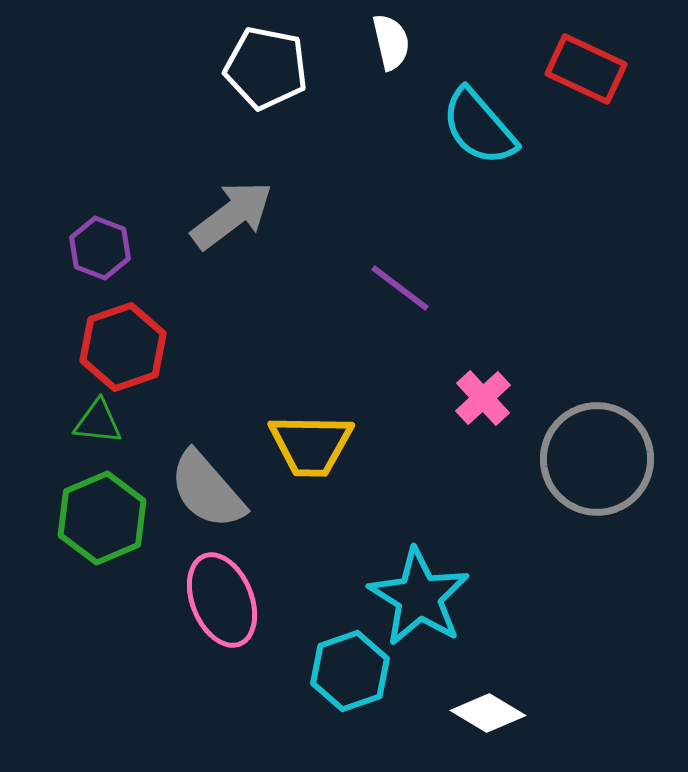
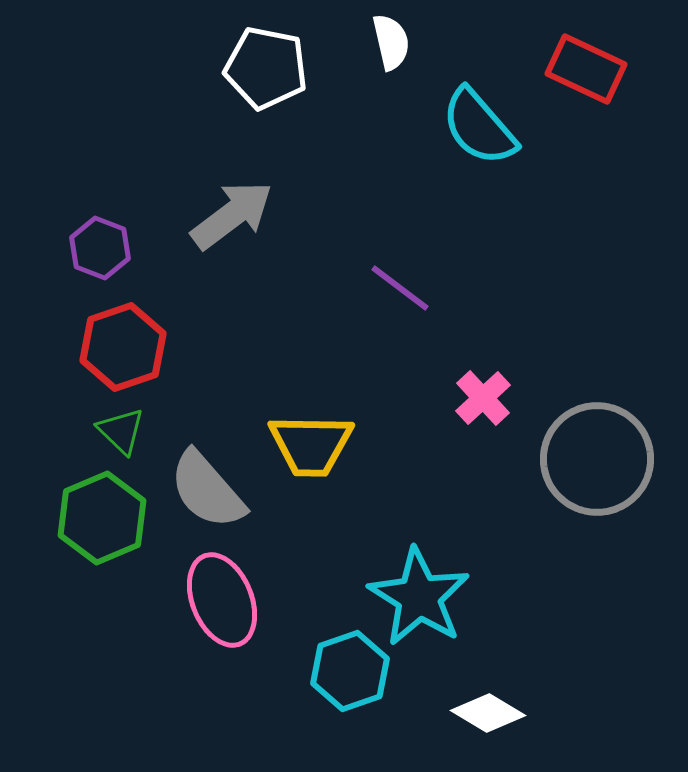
green triangle: moved 23 px right, 9 px down; rotated 38 degrees clockwise
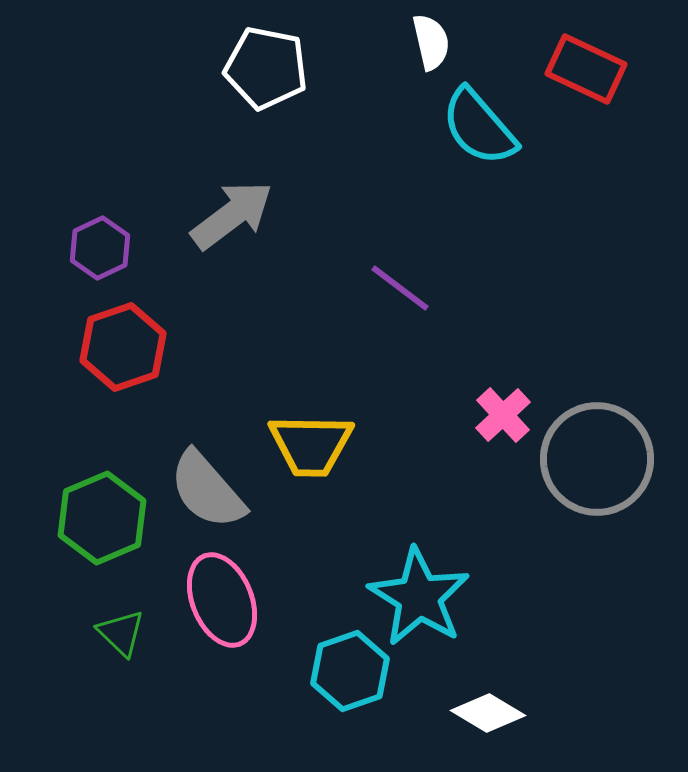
white semicircle: moved 40 px right
purple hexagon: rotated 14 degrees clockwise
pink cross: moved 20 px right, 17 px down
green triangle: moved 202 px down
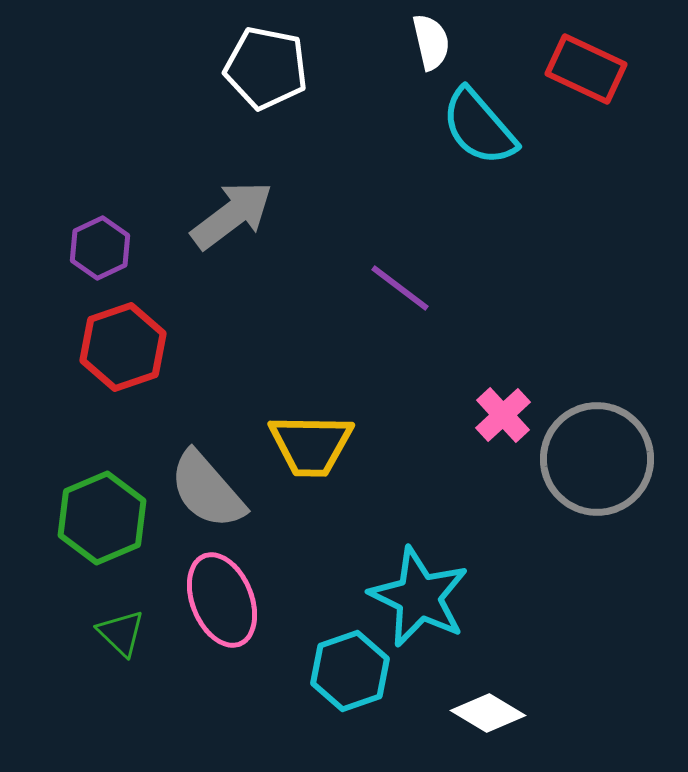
cyan star: rotated 6 degrees counterclockwise
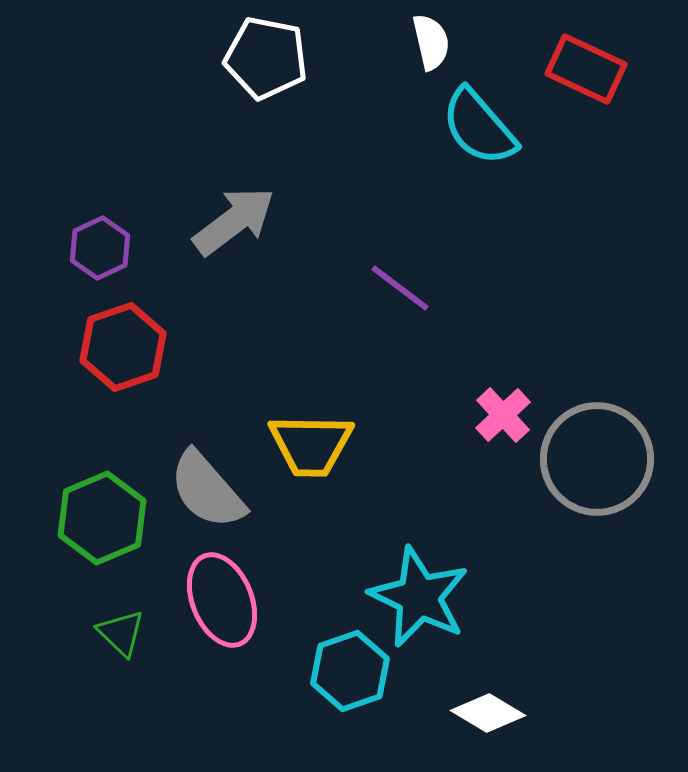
white pentagon: moved 10 px up
gray arrow: moved 2 px right, 6 px down
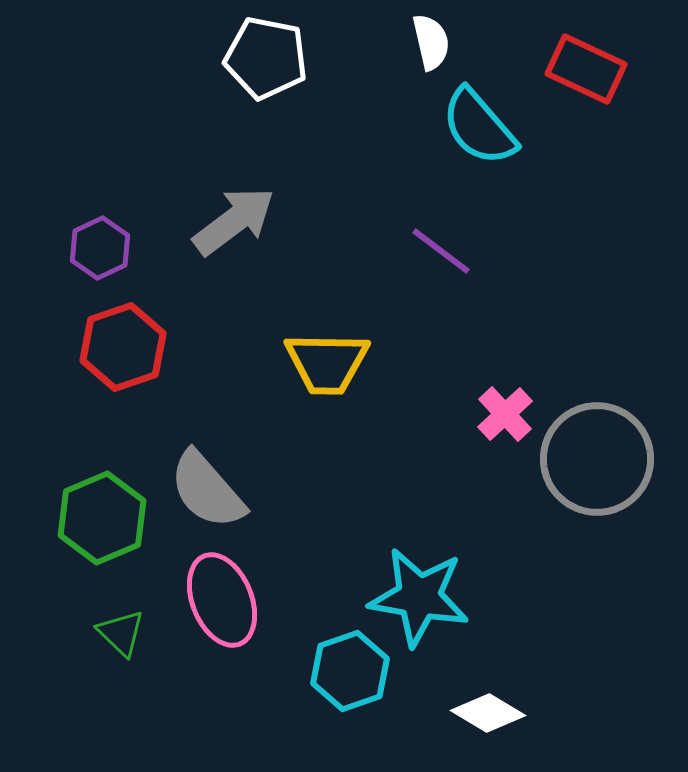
purple line: moved 41 px right, 37 px up
pink cross: moved 2 px right, 1 px up
yellow trapezoid: moved 16 px right, 82 px up
cyan star: rotated 16 degrees counterclockwise
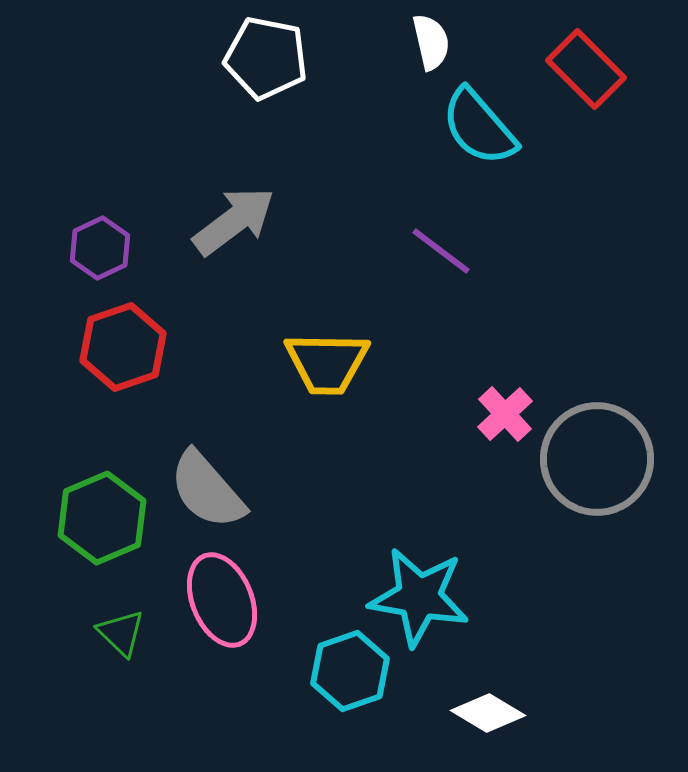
red rectangle: rotated 20 degrees clockwise
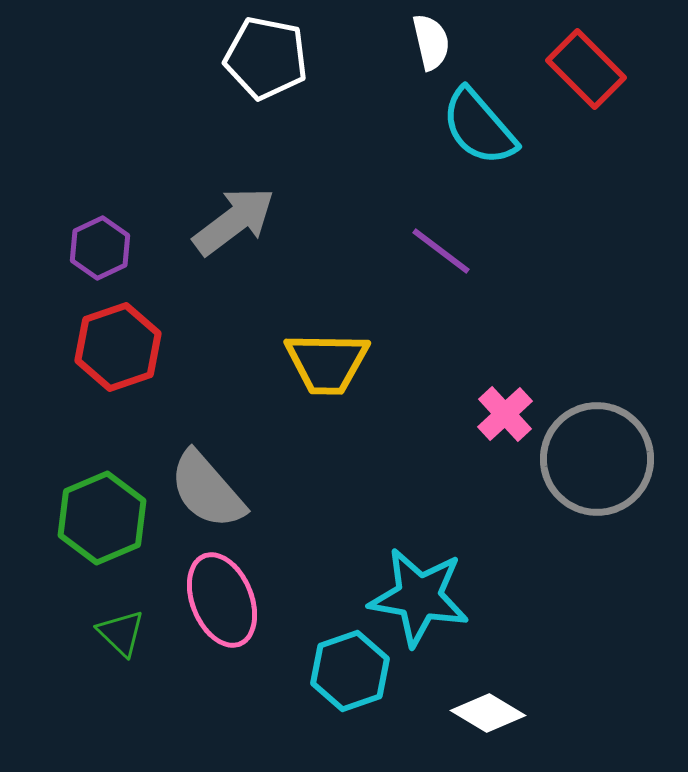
red hexagon: moved 5 px left
